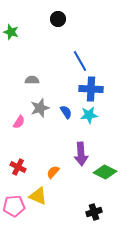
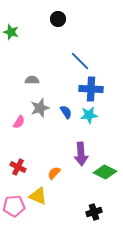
blue line: rotated 15 degrees counterclockwise
orange semicircle: moved 1 px right, 1 px down
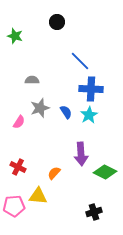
black circle: moved 1 px left, 3 px down
green star: moved 4 px right, 4 px down
cyan star: rotated 24 degrees counterclockwise
yellow triangle: rotated 18 degrees counterclockwise
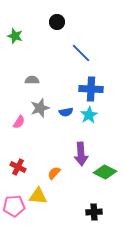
blue line: moved 1 px right, 8 px up
blue semicircle: rotated 112 degrees clockwise
black cross: rotated 14 degrees clockwise
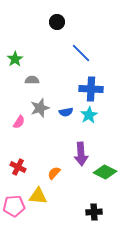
green star: moved 23 px down; rotated 21 degrees clockwise
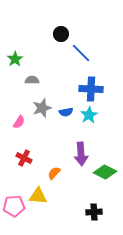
black circle: moved 4 px right, 12 px down
gray star: moved 2 px right
red cross: moved 6 px right, 9 px up
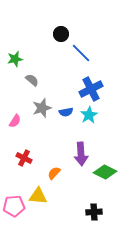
green star: rotated 21 degrees clockwise
gray semicircle: rotated 40 degrees clockwise
blue cross: rotated 30 degrees counterclockwise
pink semicircle: moved 4 px left, 1 px up
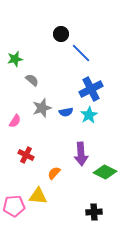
red cross: moved 2 px right, 3 px up
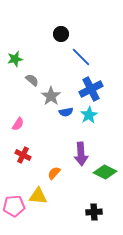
blue line: moved 4 px down
gray star: moved 9 px right, 12 px up; rotated 18 degrees counterclockwise
pink semicircle: moved 3 px right, 3 px down
red cross: moved 3 px left
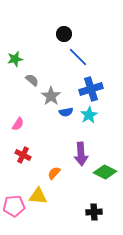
black circle: moved 3 px right
blue line: moved 3 px left
blue cross: rotated 10 degrees clockwise
